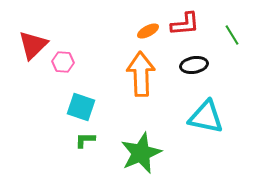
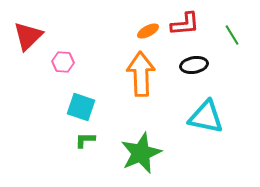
red triangle: moved 5 px left, 9 px up
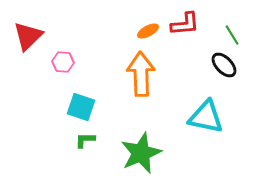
black ellipse: moved 30 px right; rotated 56 degrees clockwise
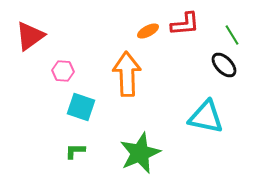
red triangle: moved 2 px right; rotated 8 degrees clockwise
pink hexagon: moved 9 px down
orange arrow: moved 14 px left
green L-shape: moved 10 px left, 11 px down
green star: moved 1 px left
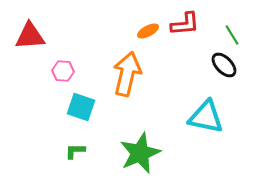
red triangle: rotated 32 degrees clockwise
orange arrow: rotated 15 degrees clockwise
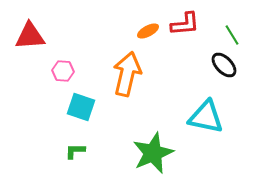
green star: moved 13 px right
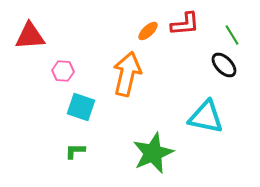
orange ellipse: rotated 15 degrees counterclockwise
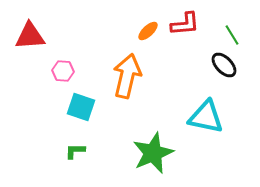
orange arrow: moved 2 px down
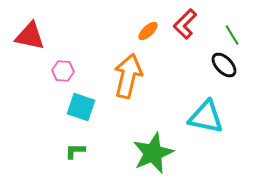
red L-shape: rotated 140 degrees clockwise
red triangle: rotated 16 degrees clockwise
orange arrow: moved 1 px right
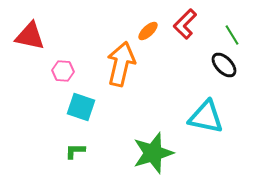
orange arrow: moved 7 px left, 12 px up
green star: rotated 6 degrees clockwise
